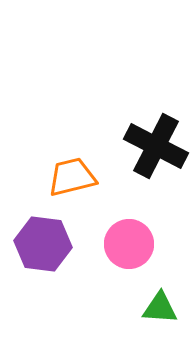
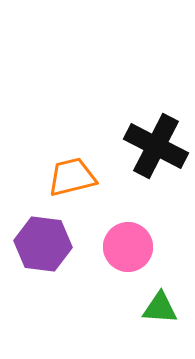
pink circle: moved 1 px left, 3 px down
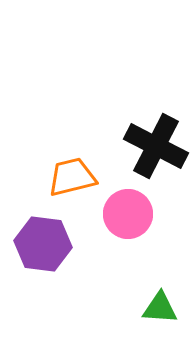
pink circle: moved 33 px up
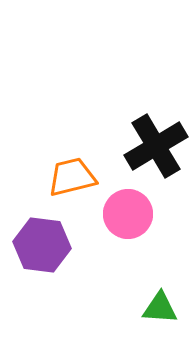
black cross: rotated 32 degrees clockwise
purple hexagon: moved 1 px left, 1 px down
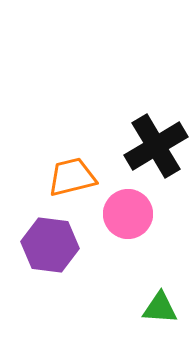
purple hexagon: moved 8 px right
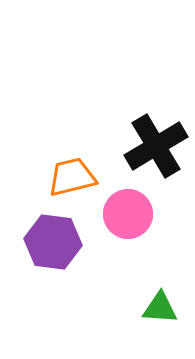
purple hexagon: moved 3 px right, 3 px up
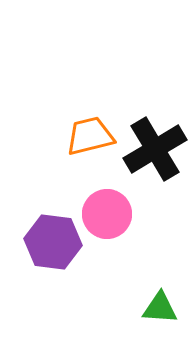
black cross: moved 1 px left, 3 px down
orange trapezoid: moved 18 px right, 41 px up
pink circle: moved 21 px left
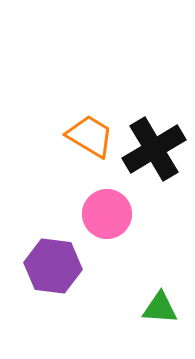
orange trapezoid: rotated 45 degrees clockwise
black cross: moved 1 px left
purple hexagon: moved 24 px down
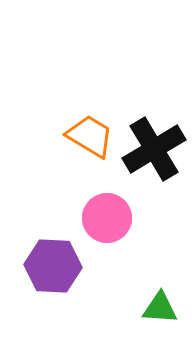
pink circle: moved 4 px down
purple hexagon: rotated 4 degrees counterclockwise
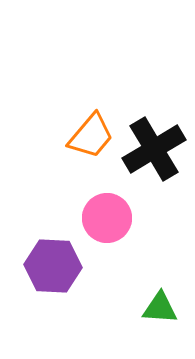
orange trapezoid: moved 1 px right; rotated 99 degrees clockwise
